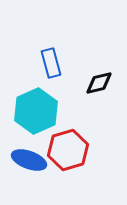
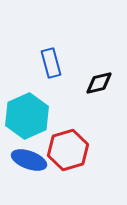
cyan hexagon: moved 9 px left, 5 px down
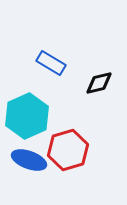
blue rectangle: rotated 44 degrees counterclockwise
